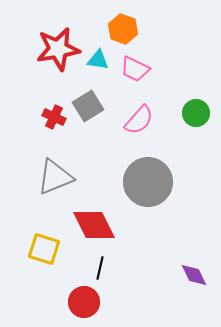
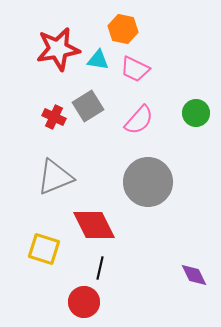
orange hexagon: rotated 8 degrees counterclockwise
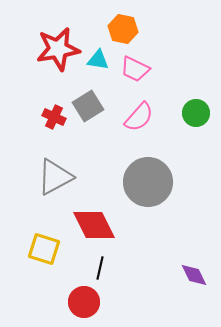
pink semicircle: moved 3 px up
gray triangle: rotated 6 degrees counterclockwise
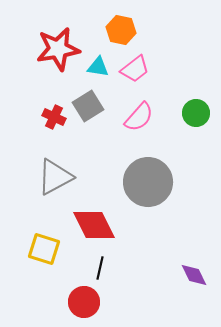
orange hexagon: moved 2 px left, 1 px down
cyan triangle: moved 7 px down
pink trapezoid: rotated 64 degrees counterclockwise
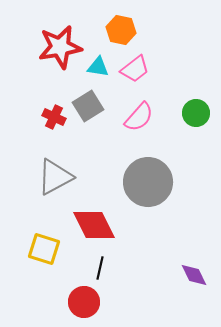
red star: moved 2 px right, 2 px up
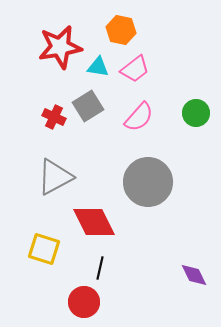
red diamond: moved 3 px up
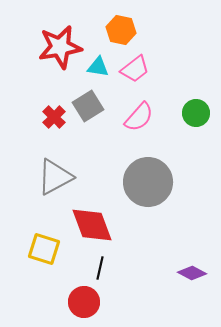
red cross: rotated 20 degrees clockwise
red diamond: moved 2 px left, 3 px down; rotated 6 degrees clockwise
purple diamond: moved 2 px left, 2 px up; rotated 36 degrees counterclockwise
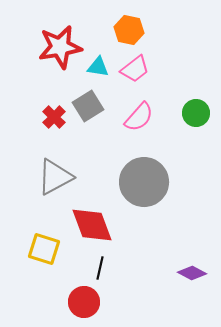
orange hexagon: moved 8 px right
gray circle: moved 4 px left
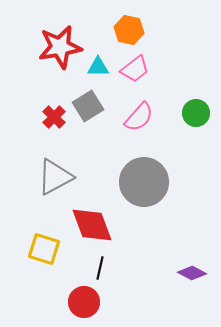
cyan triangle: rotated 10 degrees counterclockwise
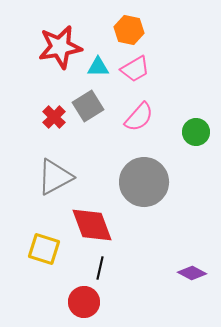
pink trapezoid: rotated 8 degrees clockwise
green circle: moved 19 px down
